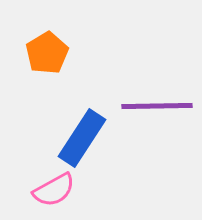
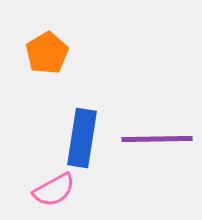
purple line: moved 33 px down
blue rectangle: rotated 24 degrees counterclockwise
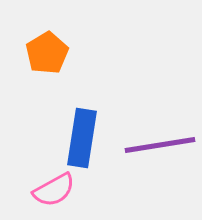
purple line: moved 3 px right, 6 px down; rotated 8 degrees counterclockwise
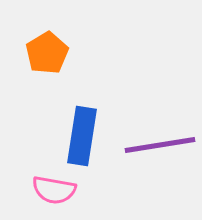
blue rectangle: moved 2 px up
pink semicircle: rotated 39 degrees clockwise
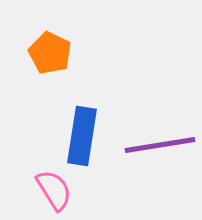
orange pentagon: moved 3 px right; rotated 15 degrees counterclockwise
pink semicircle: rotated 132 degrees counterclockwise
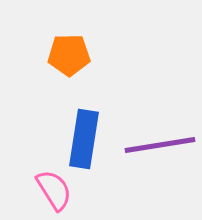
orange pentagon: moved 19 px right, 2 px down; rotated 27 degrees counterclockwise
blue rectangle: moved 2 px right, 3 px down
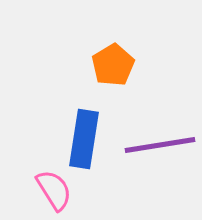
orange pentagon: moved 44 px right, 10 px down; rotated 30 degrees counterclockwise
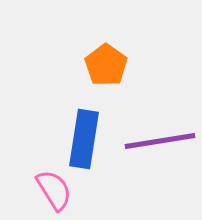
orange pentagon: moved 7 px left; rotated 6 degrees counterclockwise
purple line: moved 4 px up
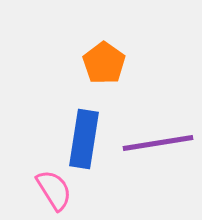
orange pentagon: moved 2 px left, 2 px up
purple line: moved 2 px left, 2 px down
